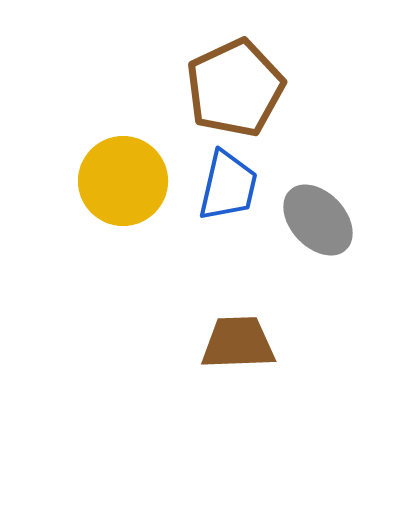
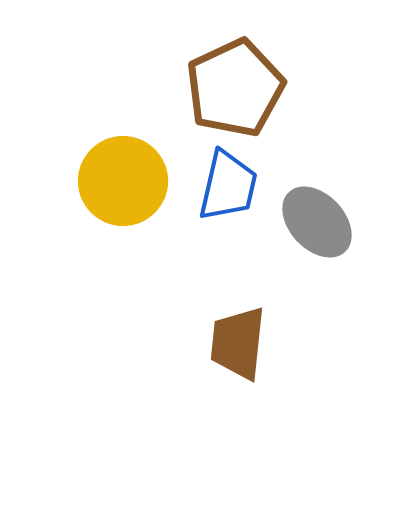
gray ellipse: moved 1 px left, 2 px down
brown trapezoid: rotated 82 degrees counterclockwise
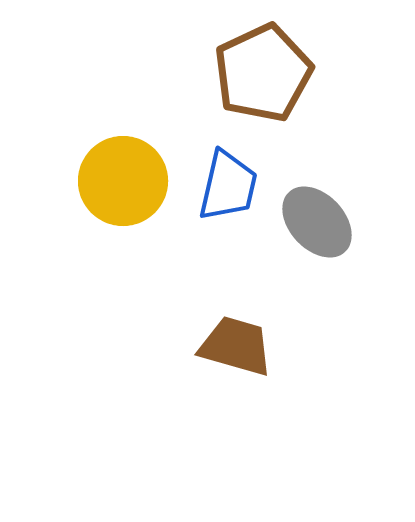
brown pentagon: moved 28 px right, 15 px up
brown trapezoid: moved 2 px left, 3 px down; rotated 100 degrees clockwise
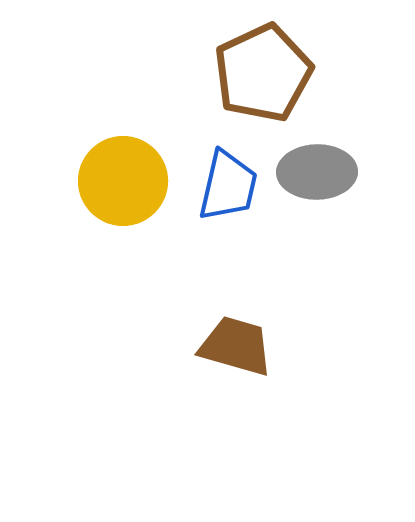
gray ellipse: moved 50 px up; rotated 48 degrees counterclockwise
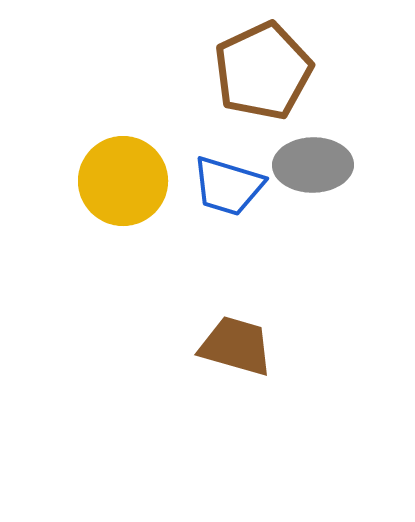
brown pentagon: moved 2 px up
gray ellipse: moved 4 px left, 7 px up
blue trapezoid: rotated 94 degrees clockwise
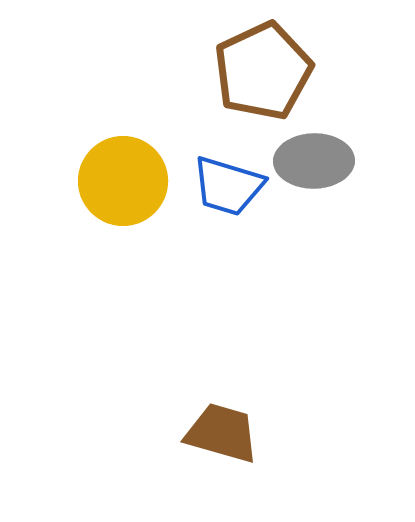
gray ellipse: moved 1 px right, 4 px up
brown trapezoid: moved 14 px left, 87 px down
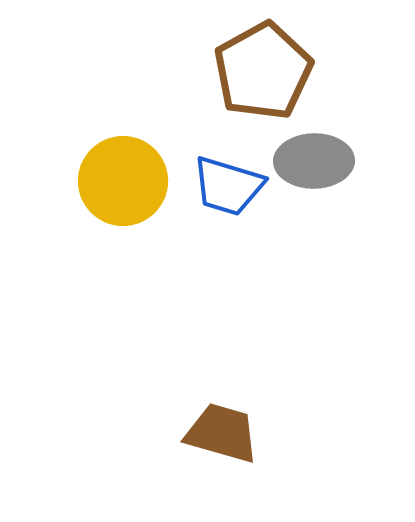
brown pentagon: rotated 4 degrees counterclockwise
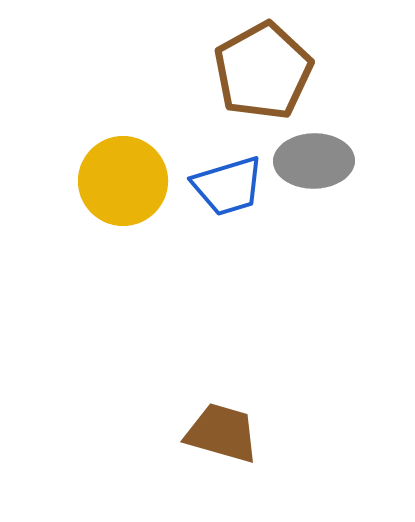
blue trapezoid: rotated 34 degrees counterclockwise
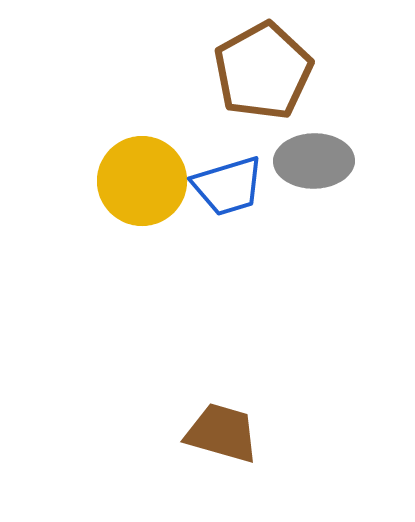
yellow circle: moved 19 px right
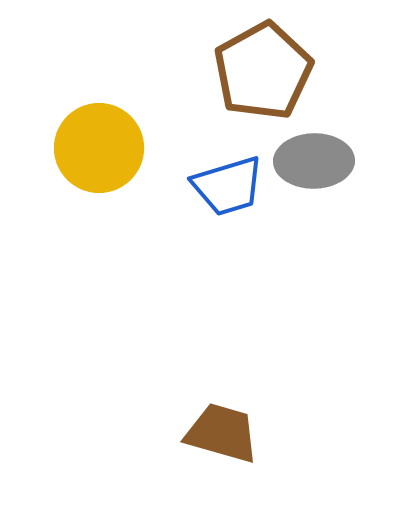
yellow circle: moved 43 px left, 33 px up
